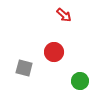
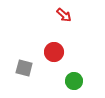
green circle: moved 6 px left
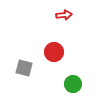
red arrow: rotated 49 degrees counterclockwise
green circle: moved 1 px left, 3 px down
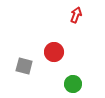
red arrow: moved 12 px right; rotated 63 degrees counterclockwise
gray square: moved 2 px up
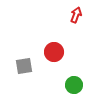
gray square: rotated 24 degrees counterclockwise
green circle: moved 1 px right, 1 px down
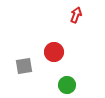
green circle: moved 7 px left
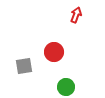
green circle: moved 1 px left, 2 px down
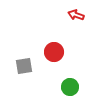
red arrow: rotated 91 degrees counterclockwise
green circle: moved 4 px right
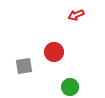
red arrow: rotated 42 degrees counterclockwise
